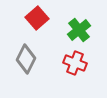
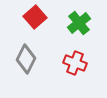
red square: moved 2 px left, 1 px up
green cross: moved 7 px up
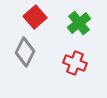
gray diamond: moved 1 px left, 7 px up
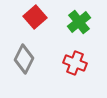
green cross: moved 1 px up
gray diamond: moved 1 px left, 7 px down
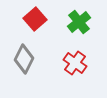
red square: moved 2 px down
red cross: rotated 15 degrees clockwise
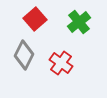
gray diamond: moved 4 px up
red cross: moved 14 px left
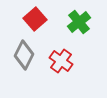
red cross: moved 2 px up
